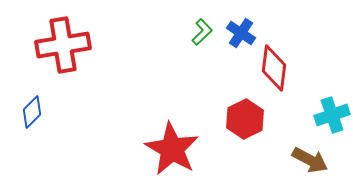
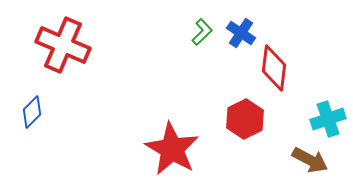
red cross: rotated 32 degrees clockwise
cyan cross: moved 4 px left, 4 px down
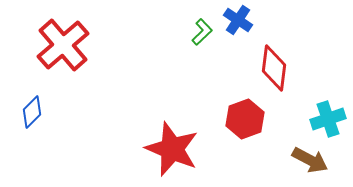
blue cross: moved 3 px left, 13 px up
red cross: rotated 26 degrees clockwise
red hexagon: rotated 6 degrees clockwise
red star: rotated 8 degrees counterclockwise
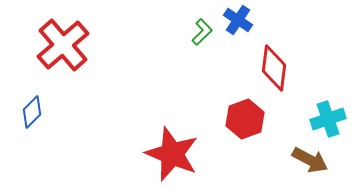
red star: moved 5 px down
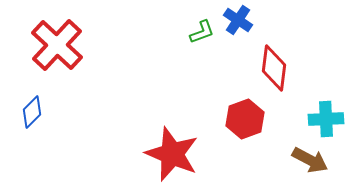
green L-shape: rotated 24 degrees clockwise
red cross: moved 6 px left; rotated 6 degrees counterclockwise
cyan cross: moved 2 px left; rotated 16 degrees clockwise
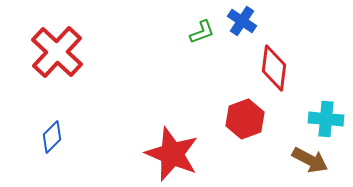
blue cross: moved 4 px right, 1 px down
red cross: moved 7 px down
blue diamond: moved 20 px right, 25 px down
cyan cross: rotated 8 degrees clockwise
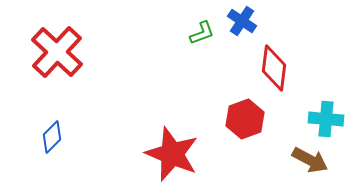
green L-shape: moved 1 px down
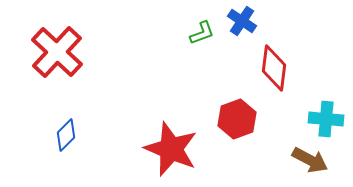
red hexagon: moved 8 px left
blue diamond: moved 14 px right, 2 px up
red star: moved 1 px left, 5 px up
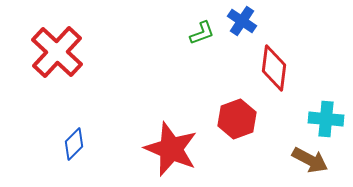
blue diamond: moved 8 px right, 9 px down
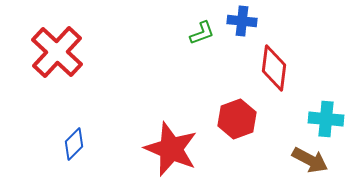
blue cross: rotated 28 degrees counterclockwise
